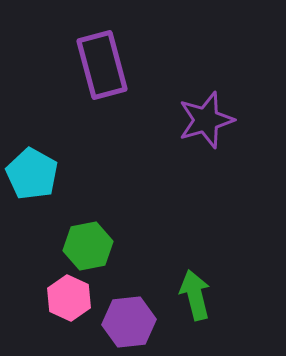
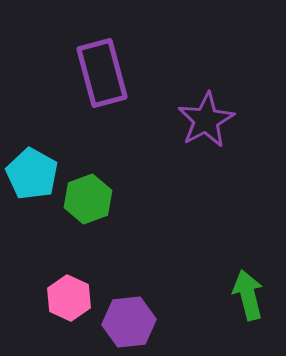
purple rectangle: moved 8 px down
purple star: rotated 12 degrees counterclockwise
green hexagon: moved 47 px up; rotated 9 degrees counterclockwise
green arrow: moved 53 px right
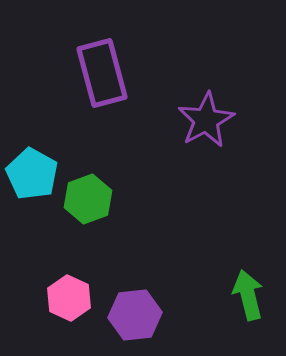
purple hexagon: moved 6 px right, 7 px up
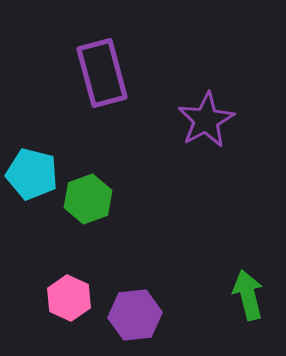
cyan pentagon: rotated 15 degrees counterclockwise
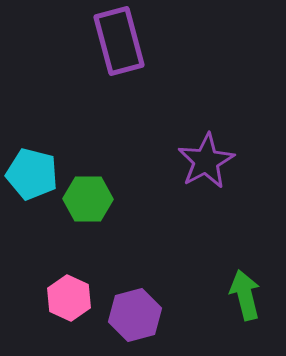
purple rectangle: moved 17 px right, 32 px up
purple star: moved 41 px down
green hexagon: rotated 21 degrees clockwise
green arrow: moved 3 px left
purple hexagon: rotated 9 degrees counterclockwise
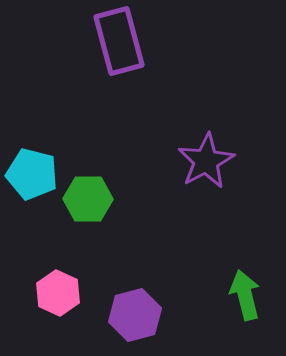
pink hexagon: moved 11 px left, 5 px up
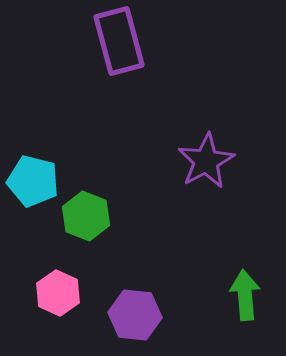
cyan pentagon: moved 1 px right, 7 px down
green hexagon: moved 2 px left, 17 px down; rotated 21 degrees clockwise
green arrow: rotated 9 degrees clockwise
purple hexagon: rotated 21 degrees clockwise
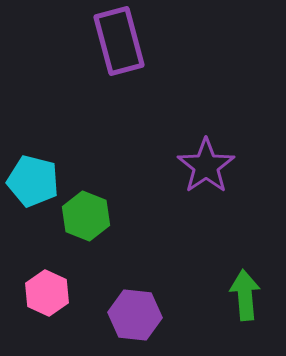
purple star: moved 5 px down; rotated 6 degrees counterclockwise
pink hexagon: moved 11 px left
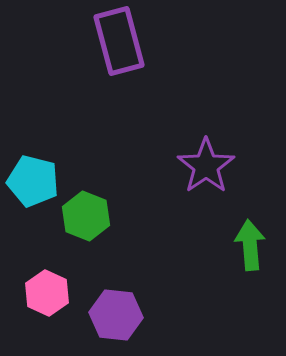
green arrow: moved 5 px right, 50 px up
purple hexagon: moved 19 px left
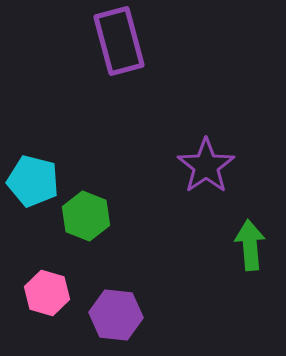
pink hexagon: rotated 9 degrees counterclockwise
